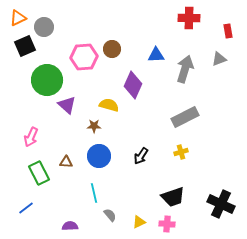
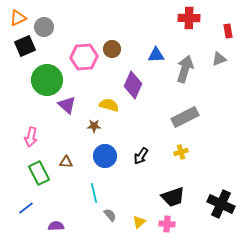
pink arrow: rotated 12 degrees counterclockwise
blue circle: moved 6 px right
yellow triangle: rotated 16 degrees counterclockwise
purple semicircle: moved 14 px left
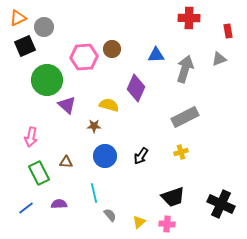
purple diamond: moved 3 px right, 3 px down
purple semicircle: moved 3 px right, 22 px up
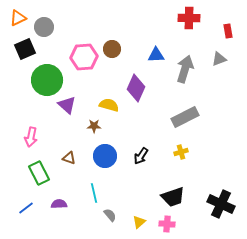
black square: moved 3 px down
brown triangle: moved 3 px right, 4 px up; rotated 16 degrees clockwise
